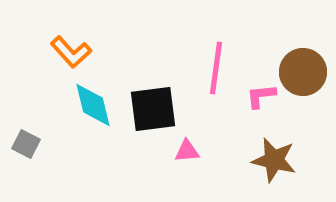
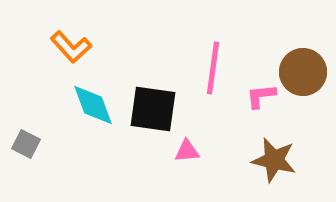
orange L-shape: moved 5 px up
pink line: moved 3 px left
cyan diamond: rotated 6 degrees counterclockwise
black square: rotated 15 degrees clockwise
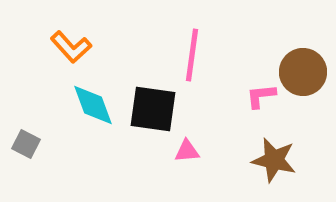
pink line: moved 21 px left, 13 px up
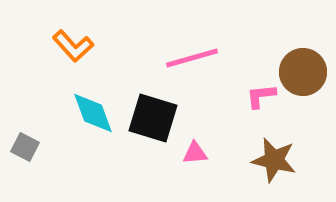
orange L-shape: moved 2 px right, 1 px up
pink line: moved 3 px down; rotated 66 degrees clockwise
cyan diamond: moved 8 px down
black square: moved 9 px down; rotated 9 degrees clockwise
gray square: moved 1 px left, 3 px down
pink triangle: moved 8 px right, 2 px down
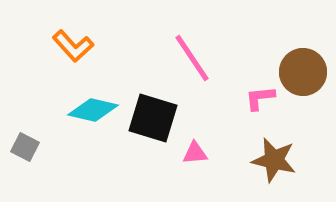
pink line: rotated 72 degrees clockwise
pink L-shape: moved 1 px left, 2 px down
cyan diamond: moved 3 px up; rotated 57 degrees counterclockwise
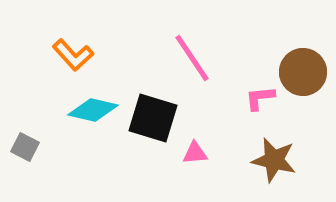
orange L-shape: moved 9 px down
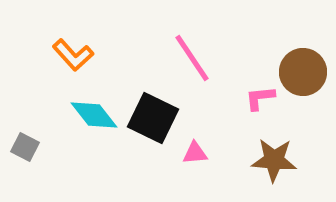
cyan diamond: moved 1 px right, 5 px down; rotated 39 degrees clockwise
black square: rotated 9 degrees clockwise
brown star: rotated 9 degrees counterclockwise
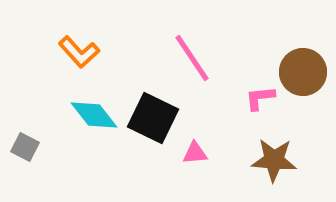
orange L-shape: moved 6 px right, 3 px up
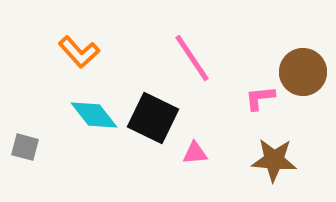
gray square: rotated 12 degrees counterclockwise
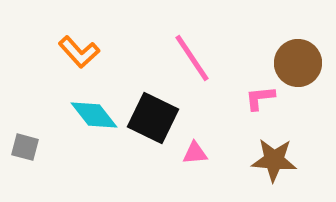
brown circle: moved 5 px left, 9 px up
